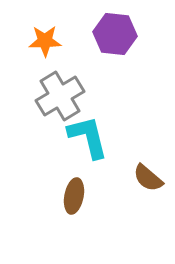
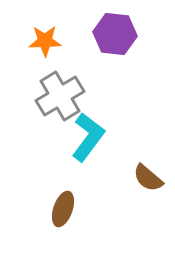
cyan L-shape: rotated 51 degrees clockwise
brown ellipse: moved 11 px left, 13 px down; rotated 8 degrees clockwise
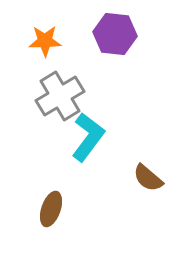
brown ellipse: moved 12 px left
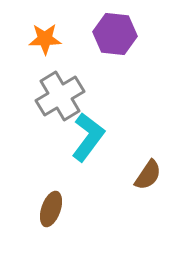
orange star: moved 2 px up
brown semicircle: moved 3 px up; rotated 96 degrees counterclockwise
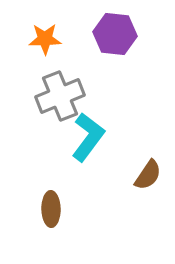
gray cross: rotated 9 degrees clockwise
brown ellipse: rotated 20 degrees counterclockwise
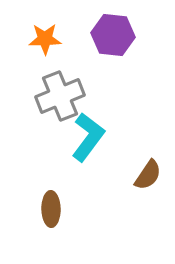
purple hexagon: moved 2 px left, 1 px down
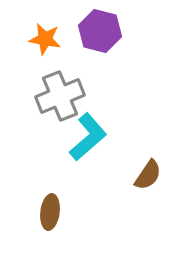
purple hexagon: moved 13 px left, 4 px up; rotated 9 degrees clockwise
orange star: rotated 12 degrees clockwise
cyan L-shape: rotated 12 degrees clockwise
brown ellipse: moved 1 px left, 3 px down; rotated 8 degrees clockwise
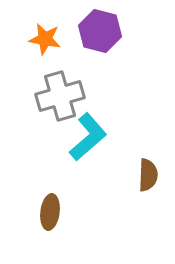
gray cross: rotated 6 degrees clockwise
brown semicircle: rotated 32 degrees counterclockwise
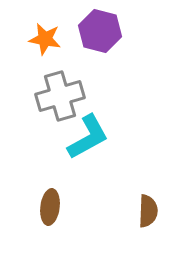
cyan L-shape: rotated 12 degrees clockwise
brown semicircle: moved 36 px down
brown ellipse: moved 5 px up
